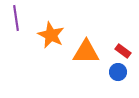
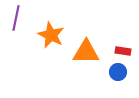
purple line: rotated 20 degrees clockwise
red rectangle: rotated 28 degrees counterclockwise
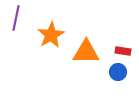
orange star: rotated 16 degrees clockwise
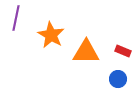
orange star: rotated 12 degrees counterclockwise
red rectangle: rotated 14 degrees clockwise
blue circle: moved 7 px down
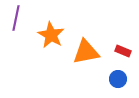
orange triangle: rotated 12 degrees counterclockwise
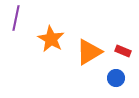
orange star: moved 4 px down
orange triangle: moved 3 px right; rotated 20 degrees counterclockwise
blue circle: moved 2 px left, 1 px up
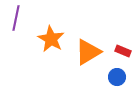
orange triangle: moved 1 px left
blue circle: moved 1 px right, 1 px up
